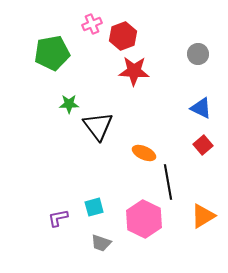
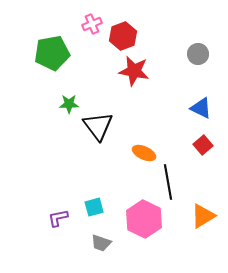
red star: rotated 8 degrees clockwise
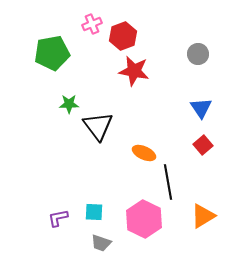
blue triangle: rotated 30 degrees clockwise
cyan square: moved 5 px down; rotated 18 degrees clockwise
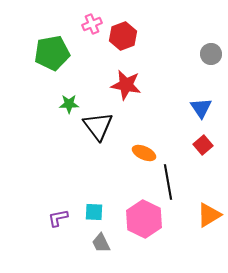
gray circle: moved 13 px right
red star: moved 8 px left, 14 px down
orange triangle: moved 6 px right, 1 px up
gray trapezoid: rotated 45 degrees clockwise
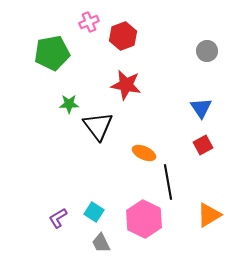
pink cross: moved 3 px left, 2 px up
gray circle: moved 4 px left, 3 px up
red square: rotated 12 degrees clockwise
cyan square: rotated 30 degrees clockwise
purple L-shape: rotated 20 degrees counterclockwise
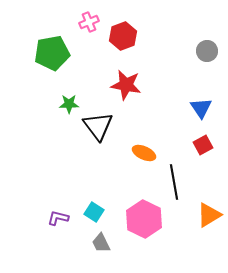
black line: moved 6 px right
purple L-shape: rotated 45 degrees clockwise
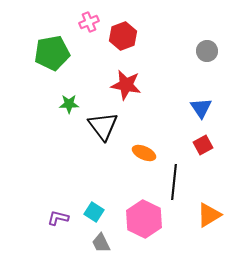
black triangle: moved 5 px right
black line: rotated 16 degrees clockwise
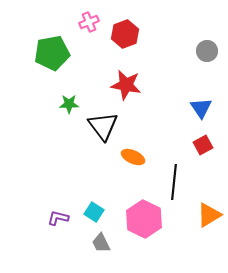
red hexagon: moved 2 px right, 2 px up
orange ellipse: moved 11 px left, 4 px down
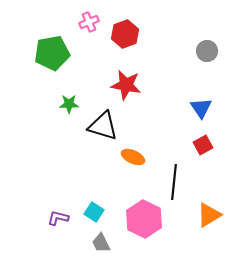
black triangle: rotated 36 degrees counterclockwise
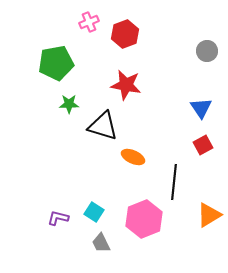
green pentagon: moved 4 px right, 10 px down
pink hexagon: rotated 12 degrees clockwise
